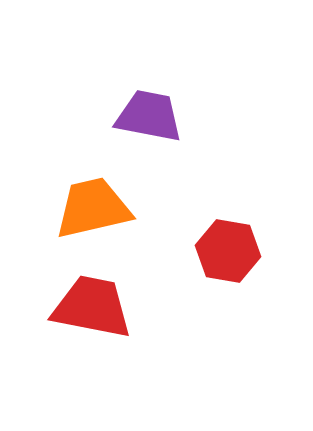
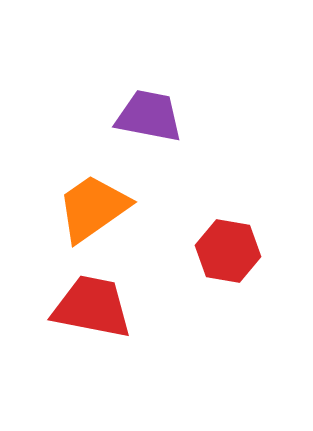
orange trapezoid: rotated 22 degrees counterclockwise
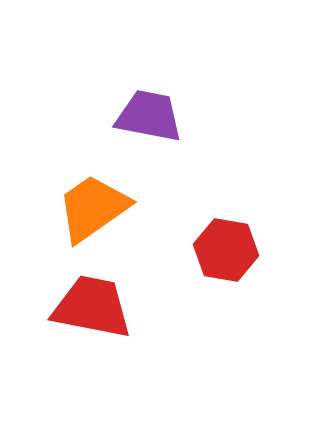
red hexagon: moved 2 px left, 1 px up
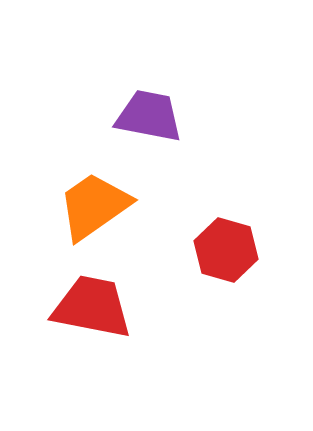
orange trapezoid: moved 1 px right, 2 px up
red hexagon: rotated 6 degrees clockwise
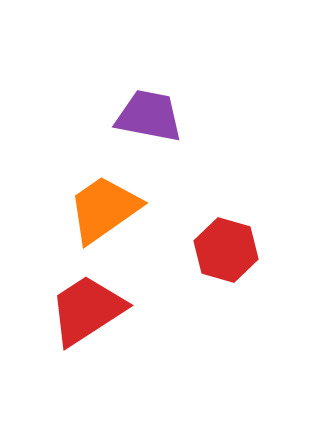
orange trapezoid: moved 10 px right, 3 px down
red trapezoid: moved 5 px left, 3 px down; rotated 44 degrees counterclockwise
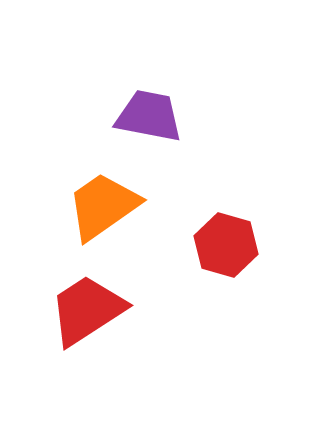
orange trapezoid: moved 1 px left, 3 px up
red hexagon: moved 5 px up
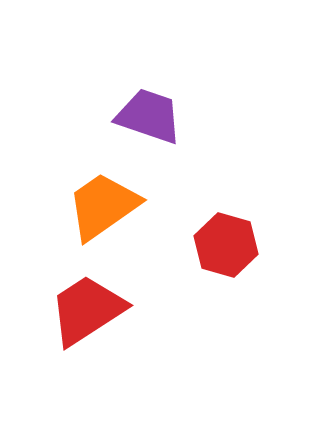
purple trapezoid: rotated 8 degrees clockwise
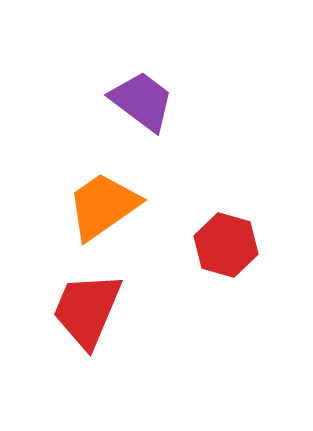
purple trapezoid: moved 7 px left, 15 px up; rotated 18 degrees clockwise
red trapezoid: rotated 34 degrees counterclockwise
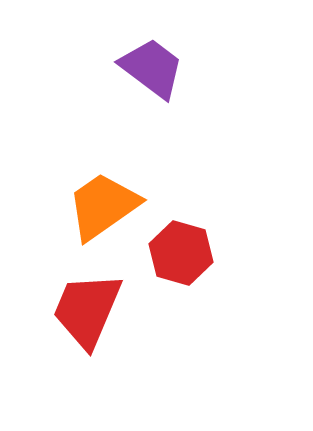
purple trapezoid: moved 10 px right, 33 px up
red hexagon: moved 45 px left, 8 px down
